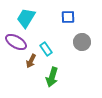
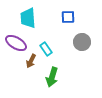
cyan trapezoid: moved 2 px right; rotated 35 degrees counterclockwise
purple ellipse: moved 1 px down
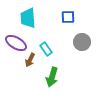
brown arrow: moved 1 px left, 1 px up
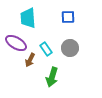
gray circle: moved 12 px left, 6 px down
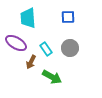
brown arrow: moved 1 px right, 2 px down
green arrow: rotated 78 degrees counterclockwise
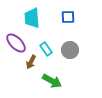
cyan trapezoid: moved 4 px right
purple ellipse: rotated 15 degrees clockwise
gray circle: moved 2 px down
green arrow: moved 4 px down
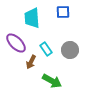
blue square: moved 5 px left, 5 px up
